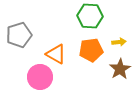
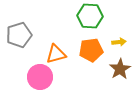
orange triangle: rotated 45 degrees counterclockwise
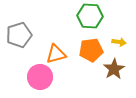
yellow arrow: rotated 16 degrees clockwise
brown star: moved 6 px left
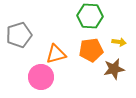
brown star: rotated 20 degrees clockwise
pink circle: moved 1 px right
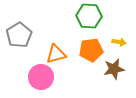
green hexagon: moved 1 px left
gray pentagon: rotated 15 degrees counterclockwise
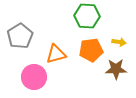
green hexagon: moved 2 px left
gray pentagon: moved 1 px right, 1 px down
brown star: moved 2 px right; rotated 10 degrees clockwise
pink circle: moved 7 px left
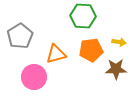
green hexagon: moved 4 px left
